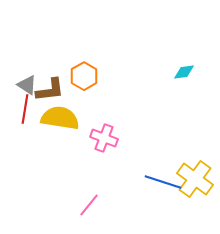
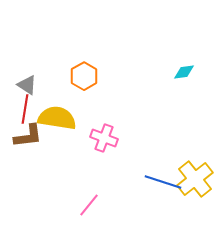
brown L-shape: moved 22 px left, 46 px down
yellow semicircle: moved 3 px left
yellow cross: rotated 15 degrees clockwise
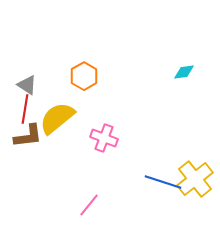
yellow semicircle: rotated 48 degrees counterclockwise
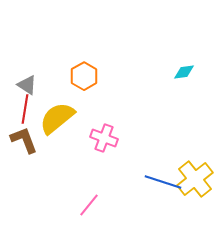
brown L-shape: moved 4 px left, 4 px down; rotated 104 degrees counterclockwise
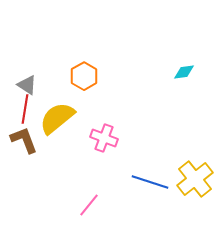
blue line: moved 13 px left
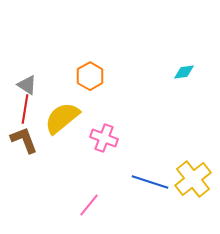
orange hexagon: moved 6 px right
yellow semicircle: moved 5 px right
yellow cross: moved 2 px left
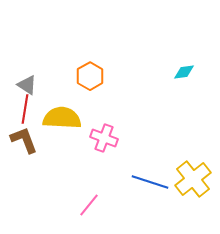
yellow semicircle: rotated 42 degrees clockwise
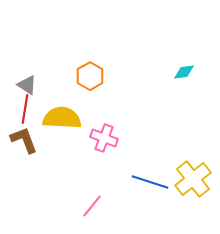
pink line: moved 3 px right, 1 px down
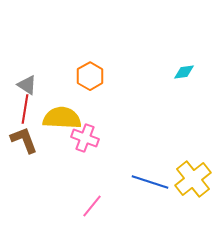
pink cross: moved 19 px left
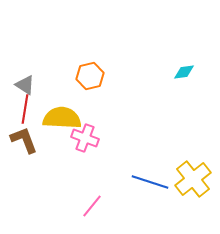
orange hexagon: rotated 16 degrees clockwise
gray triangle: moved 2 px left
